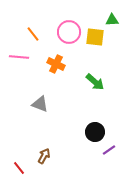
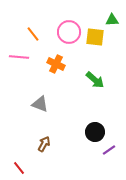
green arrow: moved 2 px up
brown arrow: moved 12 px up
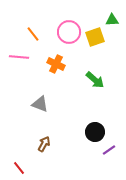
yellow square: rotated 24 degrees counterclockwise
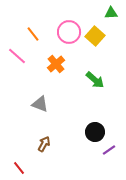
green triangle: moved 1 px left, 7 px up
yellow square: moved 1 px up; rotated 30 degrees counterclockwise
pink line: moved 2 px left, 1 px up; rotated 36 degrees clockwise
orange cross: rotated 24 degrees clockwise
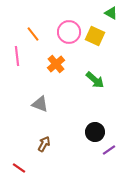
green triangle: rotated 32 degrees clockwise
yellow square: rotated 18 degrees counterclockwise
pink line: rotated 42 degrees clockwise
red line: rotated 16 degrees counterclockwise
